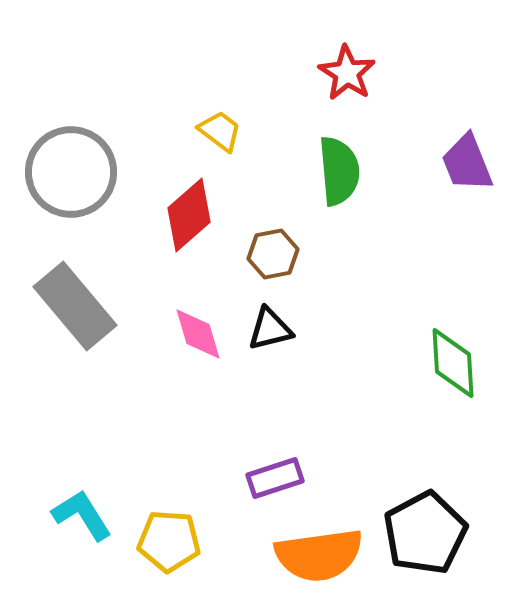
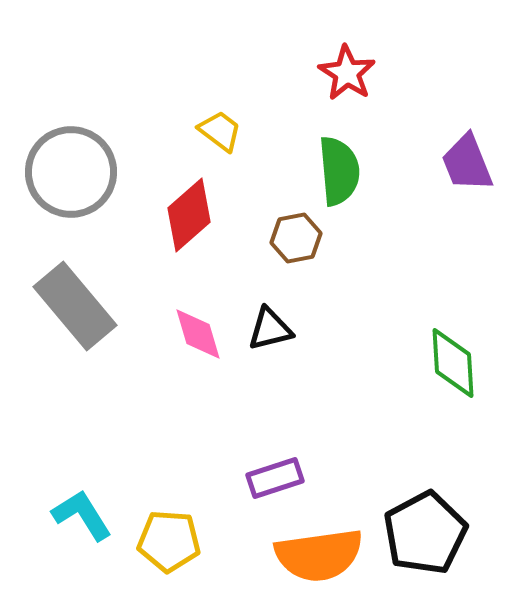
brown hexagon: moved 23 px right, 16 px up
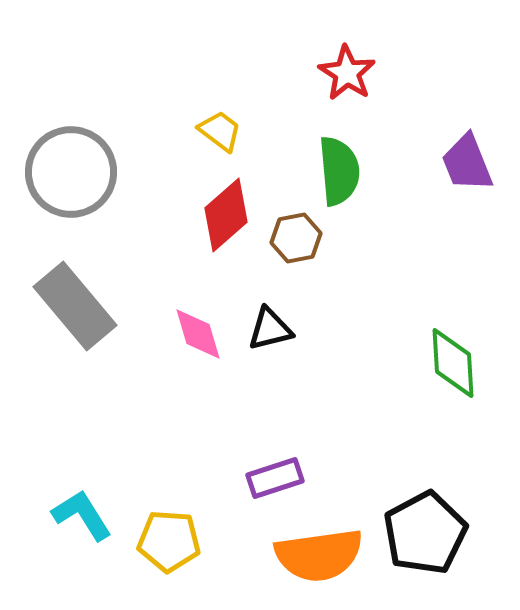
red diamond: moved 37 px right
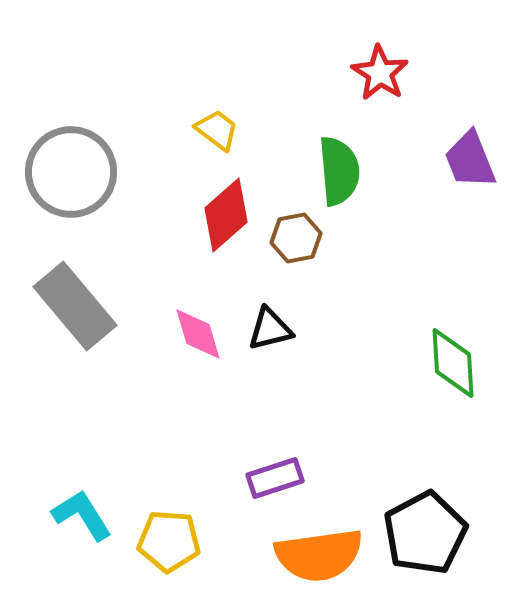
red star: moved 33 px right
yellow trapezoid: moved 3 px left, 1 px up
purple trapezoid: moved 3 px right, 3 px up
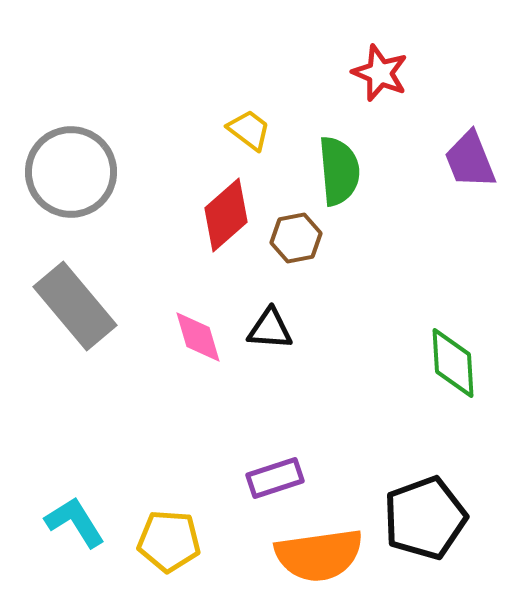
red star: rotated 10 degrees counterclockwise
yellow trapezoid: moved 32 px right
black triangle: rotated 18 degrees clockwise
pink diamond: moved 3 px down
cyan L-shape: moved 7 px left, 7 px down
black pentagon: moved 15 px up; rotated 8 degrees clockwise
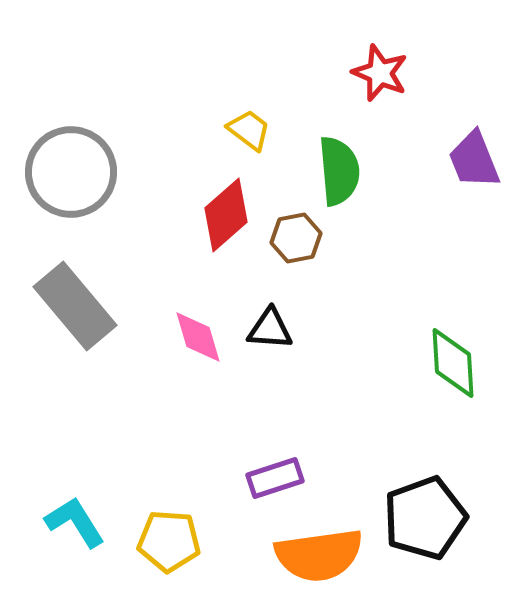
purple trapezoid: moved 4 px right
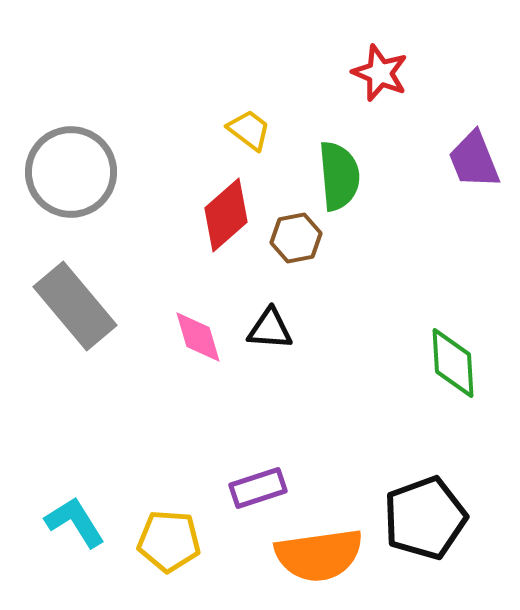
green semicircle: moved 5 px down
purple rectangle: moved 17 px left, 10 px down
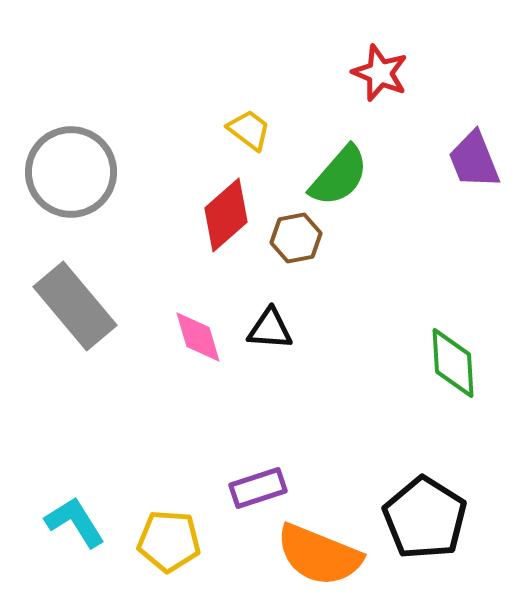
green semicircle: rotated 46 degrees clockwise
black pentagon: rotated 20 degrees counterclockwise
orange semicircle: rotated 30 degrees clockwise
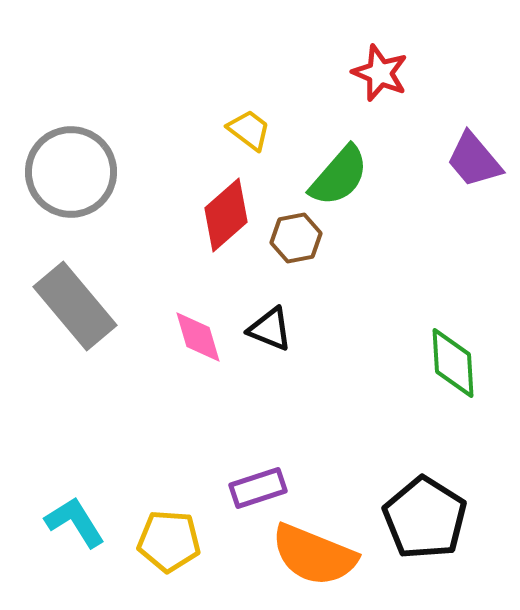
purple trapezoid: rotated 18 degrees counterclockwise
black triangle: rotated 18 degrees clockwise
orange semicircle: moved 5 px left
